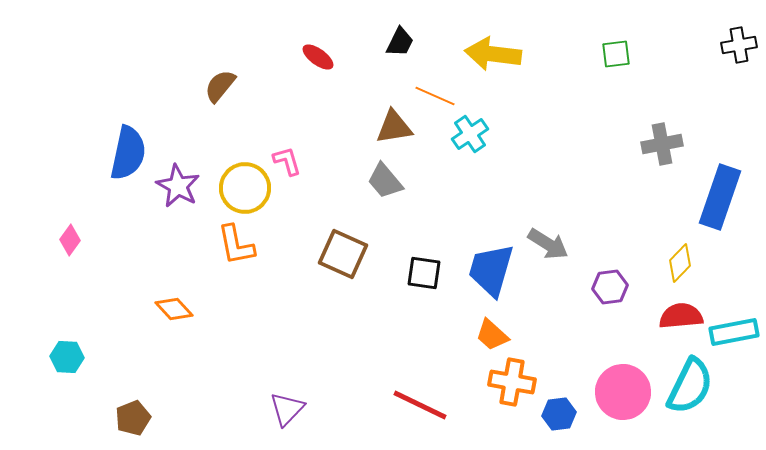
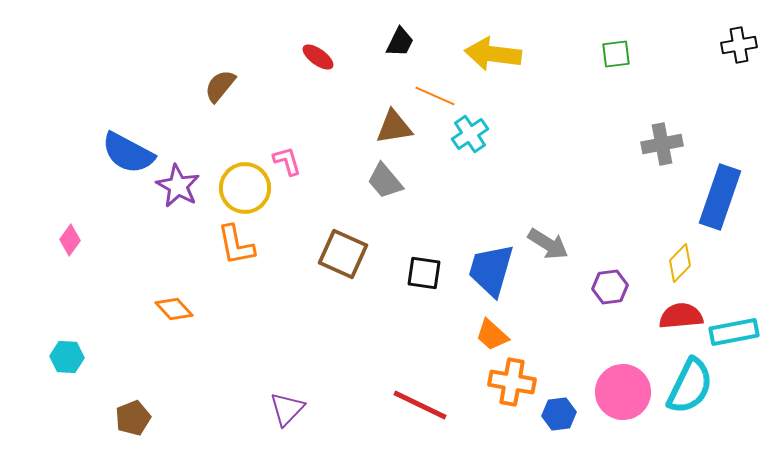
blue semicircle: rotated 106 degrees clockwise
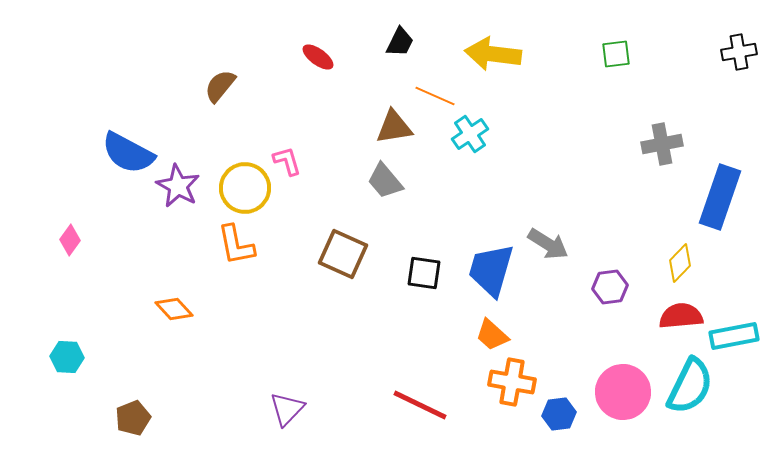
black cross: moved 7 px down
cyan rectangle: moved 4 px down
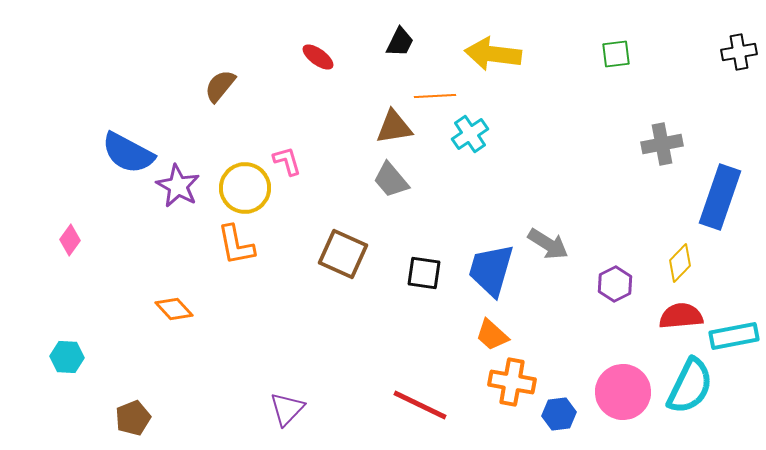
orange line: rotated 27 degrees counterclockwise
gray trapezoid: moved 6 px right, 1 px up
purple hexagon: moved 5 px right, 3 px up; rotated 20 degrees counterclockwise
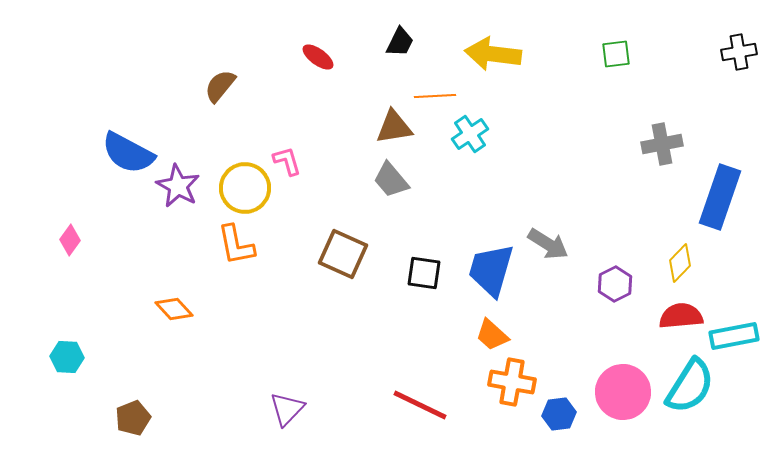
cyan semicircle: rotated 6 degrees clockwise
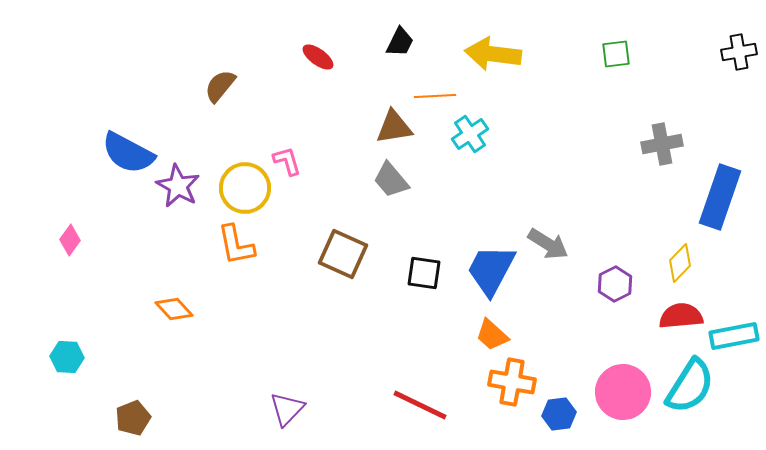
blue trapezoid: rotated 12 degrees clockwise
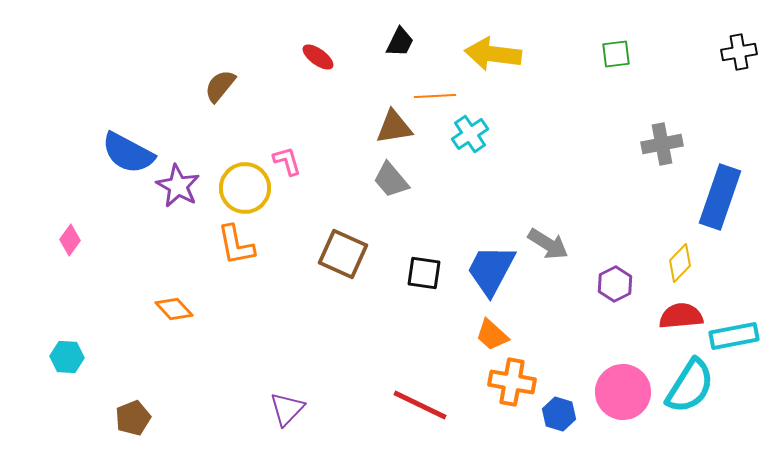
blue hexagon: rotated 24 degrees clockwise
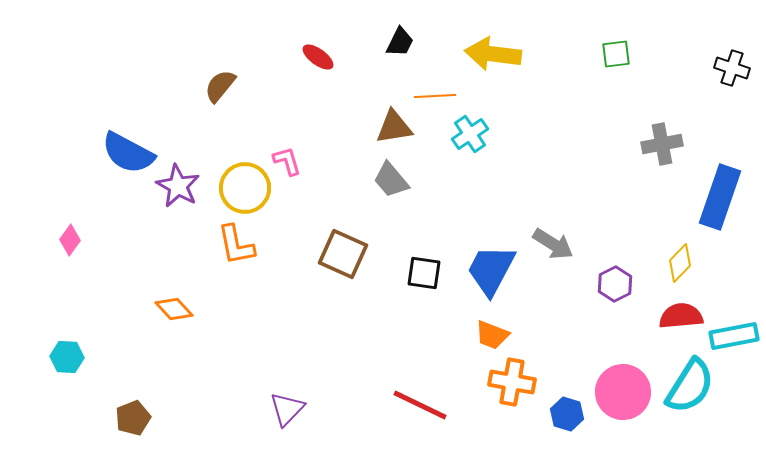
black cross: moved 7 px left, 16 px down; rotated 28 degrees clockwise
gray arrow: moved 5 px right
orange trapezoid: rotated 21 degrees counterclockwise
blue hexagon: moved 8 px right
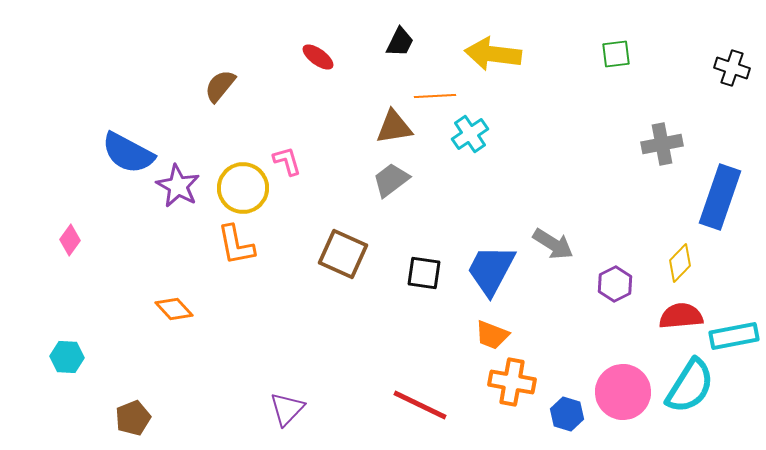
gray trapezoid: rotated 93 degrees clockwise
yellow circle: moved 2 px left
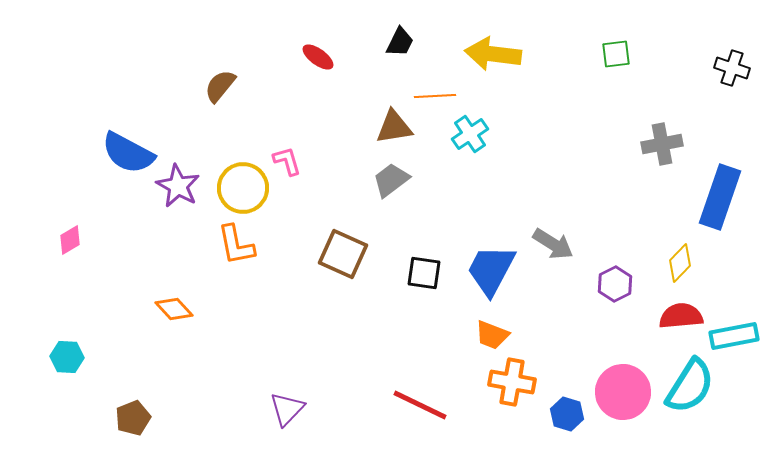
pink diamond: rotated 24 degrees clockwise
